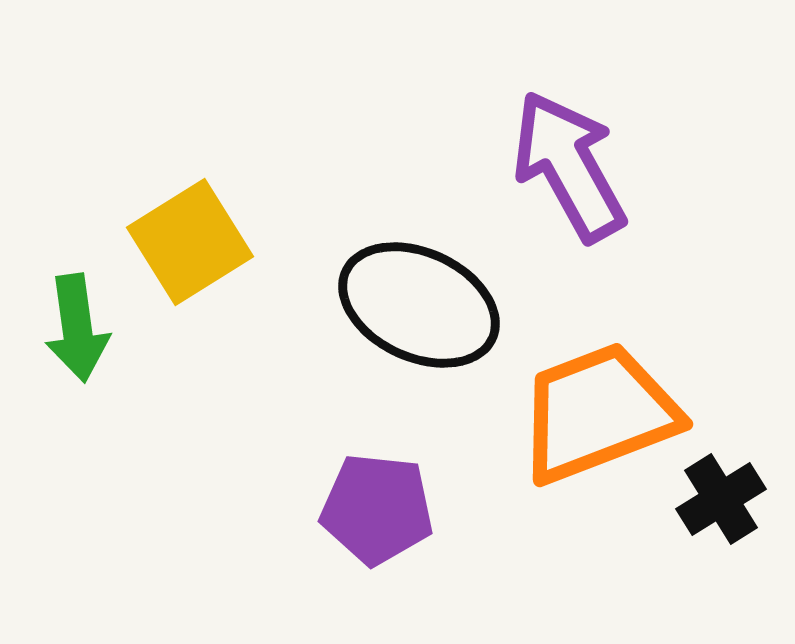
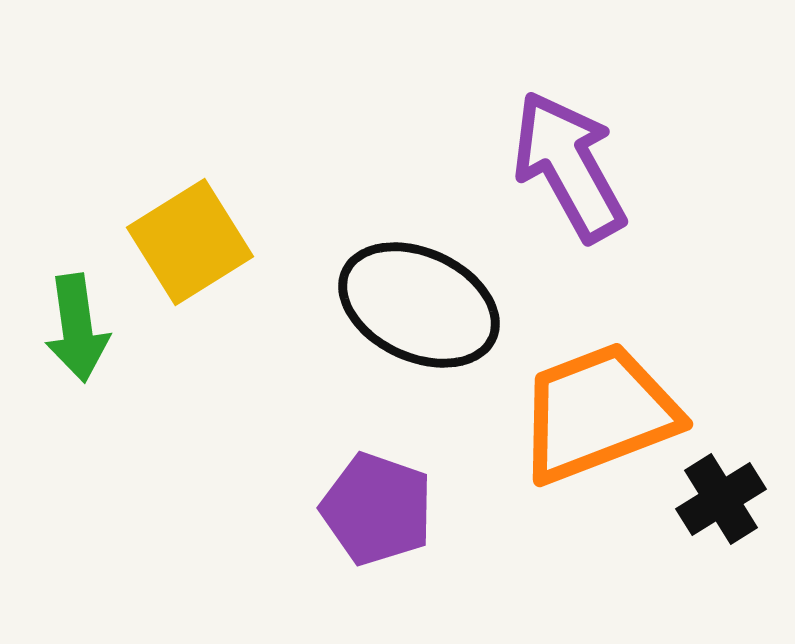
purple pentagon: rotated 13 degrees clockwise
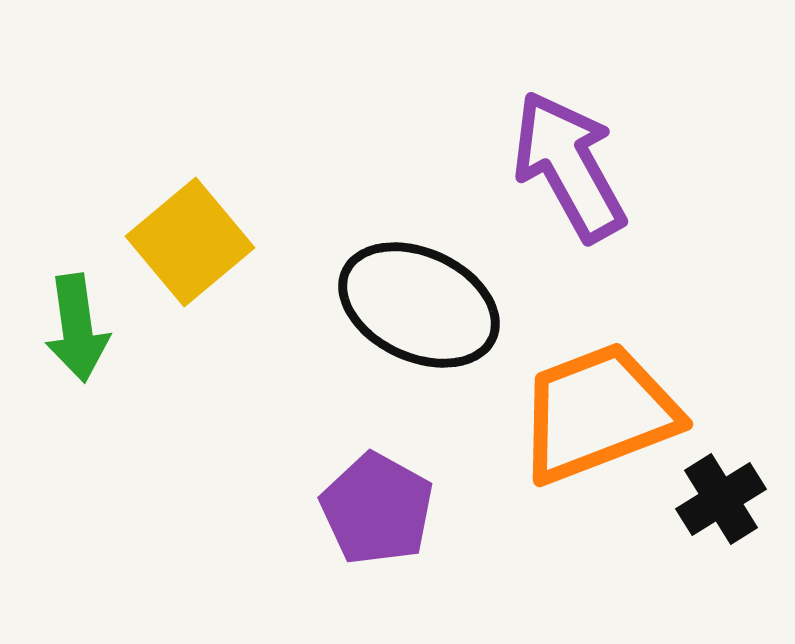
yellow square: rotated 8 degrees counterclockwise
purple pentagon: rotated 10 degrees clockwise
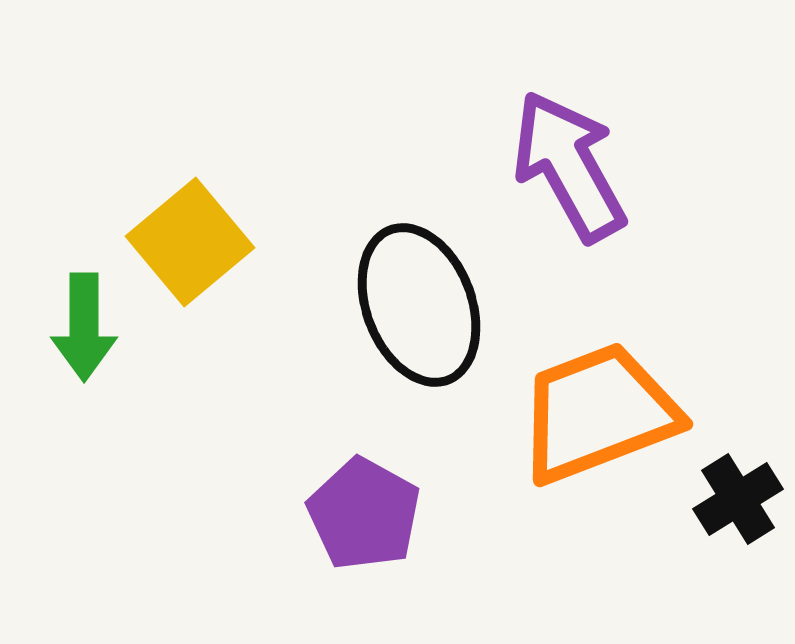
black ellipse: rotated 44 degrees clockwise
green arrow: moved 7 px right, 1 px up; rotated 8 degrees clockwise
black cross: moved 17 px right
purple pentagon: moved 13 px left, 5 px down
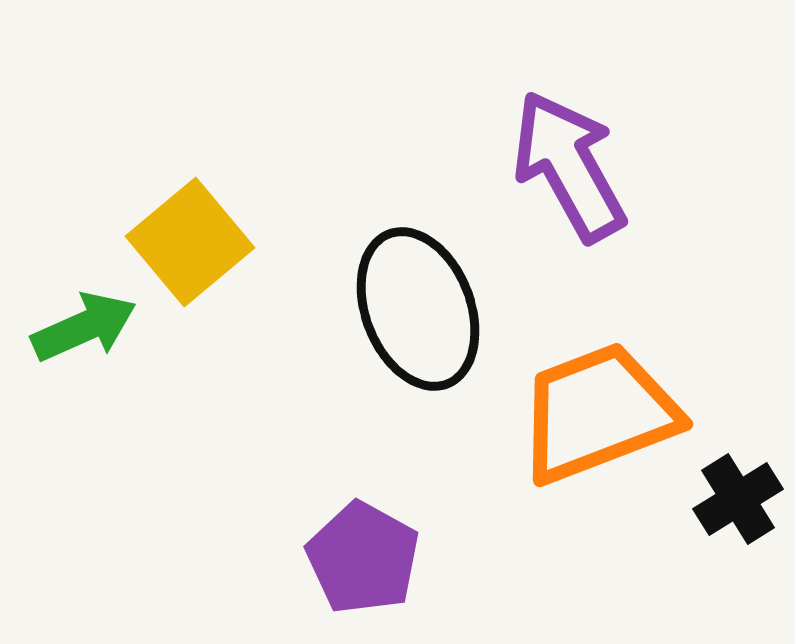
black ellipse: moved 1 px left, 4 px down
green arrow: rotated 114 degrees counterclockwise
purple pentagon: moved 1 px left, 44 px down
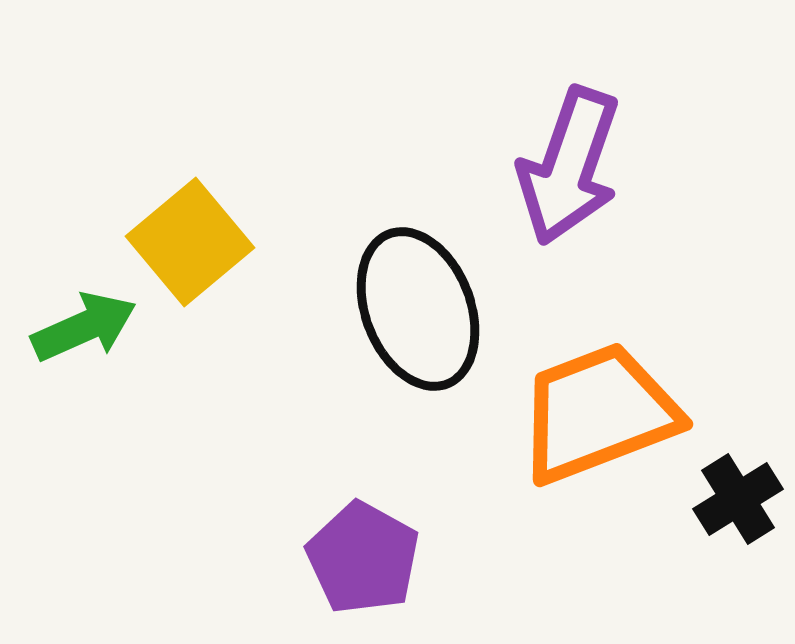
purple arrow: rotated 132 degrees counterclockwise
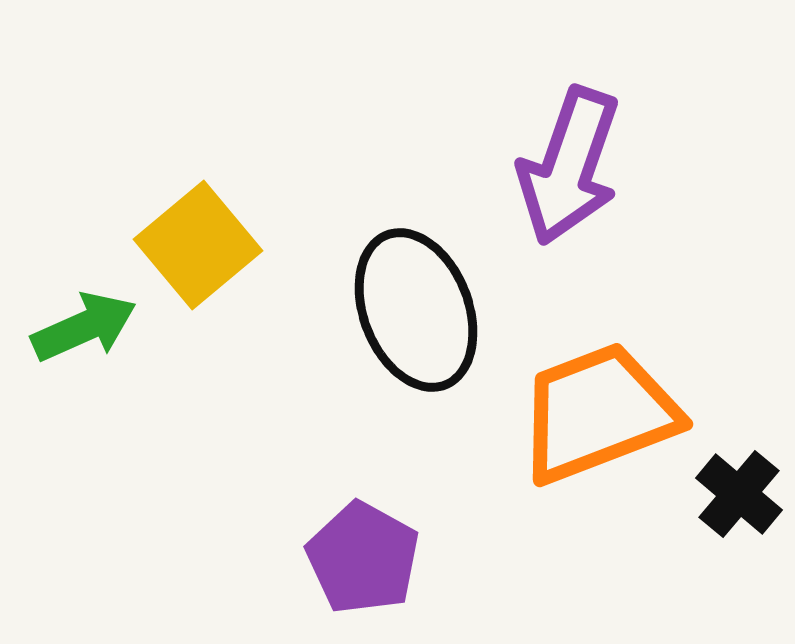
yellow square: moved 8 px right, 3 px down
black ellipse: moved 2 px left, 1 px down
black cross: moved 1 px right, 5 px up; rotated 18 degrees counterclockwise
